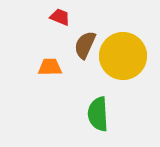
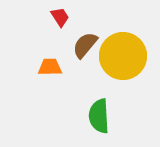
red trapezoid: rotated 35 degrees clockwise
brown semicircle: rotated 16 degrees clockwise
green semicircle: moved 1 px right, 2 px down
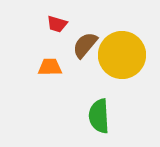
red trapezoid: moved 3 px left, 7 px down; rotated 140 degrees clockwise
yellow circle: moved 1 px left, 1 px up
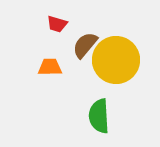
yellow circle: moved 6 px left, 5 px down
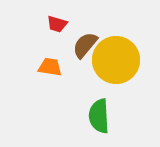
orange trapezoid: rotated 10 degrees clockwise
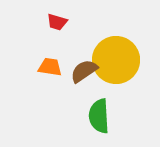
red trapezoid: moved 2 px up
brown semicircle: moved 1 px left, 26 px down; rotated 16 degrees clockwise
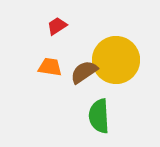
red trapezoid: moved 4 px down; rotated 130 degrees clockwise
brown semicircle: moved 1 px down
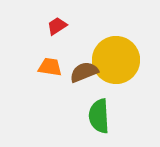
brown semicircle: rotated 12 degrees clockwise
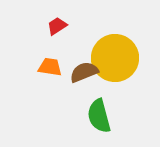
yellow circle: moved 1 px left, 2 px up
green semicircle: rotated 12 degrees counterclockwise
